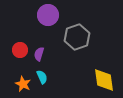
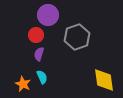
red circle: moved 16 px right, 15 px up
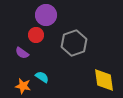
purple circle: moved 2 px left
gray hexagon: moved 3 px left, 6 px down
purple semicircle: moved 17 px left, 1 px up; rotated 72 degrees counterclockwise
cyan semicircle: rotated 32 degrees counterclockwise
orange star: moved 2 px down; rotated 14 degrees counterclockwise
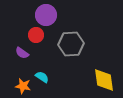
gray hexagon: moved 3 px left, 1 px down; rotated 15 degrees clockwise
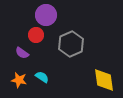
gray hexagon: rotated 20 degrees counterclockwise
orange star: moved 4 px left, 6 px up
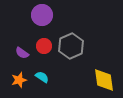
purple circle: moved 4 px left
red circle: moved 8 px right, 11 px down
gray hexagon: moved 2 px down
orange star: rotated 28 degrees counterclockwise
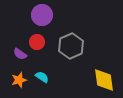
red circle: moved 7 px left, 4 px up
purple semicircle: moved 2 px left, 1 px down
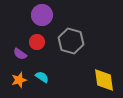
gray hexagon: moved 5 px up; rotated 20 degrees counterclockwise
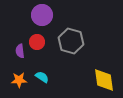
purple semicircle: moved 3 px up; rotated 48 degrees clockwise
orange star: rotated 14 degrees clockwise
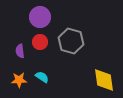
purple circle: moved 2 px left, 2 px down
red circle: moved 3 px right
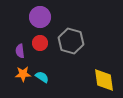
red circle: moved 1 px down
orange star: moved 4 px right, 6 px up
